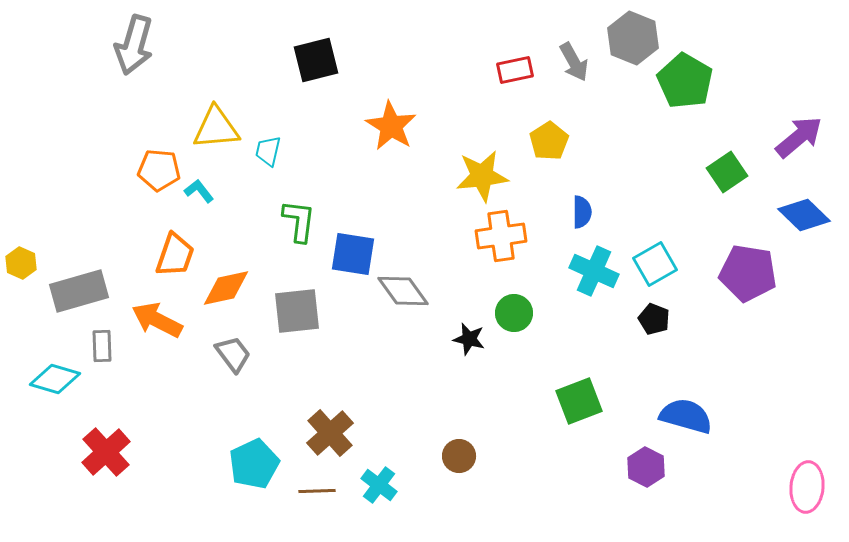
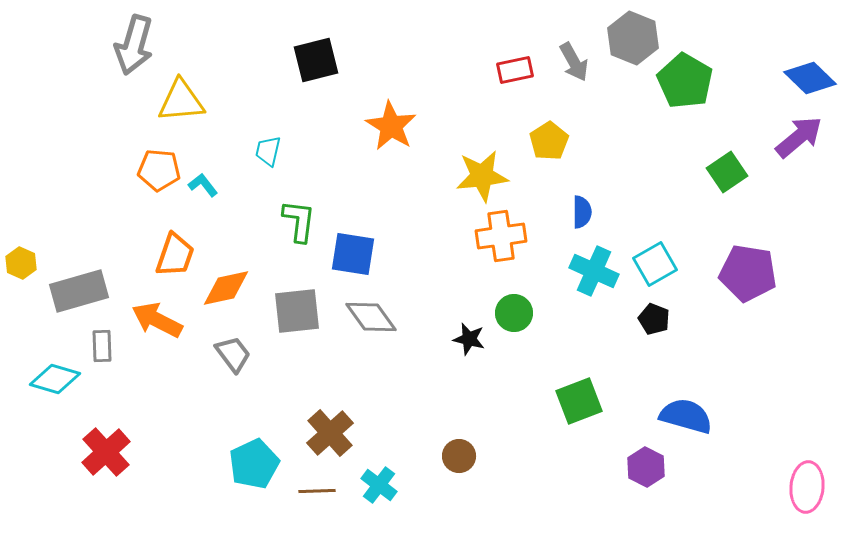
yellow triangle at (216, 128): moved 35 px left, 27 px up
cyan L-shape at (199, 191): moved 4 px right, 6 px up
blue diamond at (804, 215): moved 6 px right, 137 px up
gray diamond at (403, 291): moved 32 px left, 26 px down
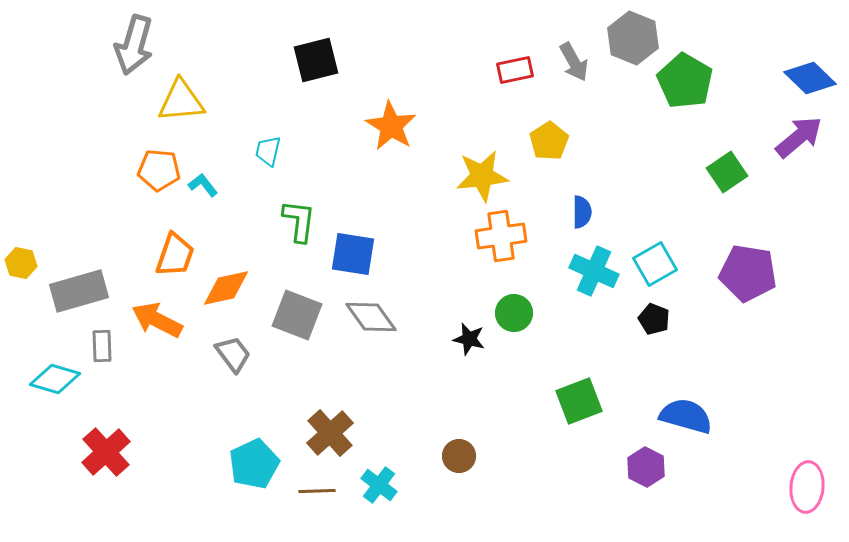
yellow hexagon at (21, 263): rotated 12 degrees counterclockwise
gray square at (297, 311): moved 4 px down; rotated 27 degrees clockwise
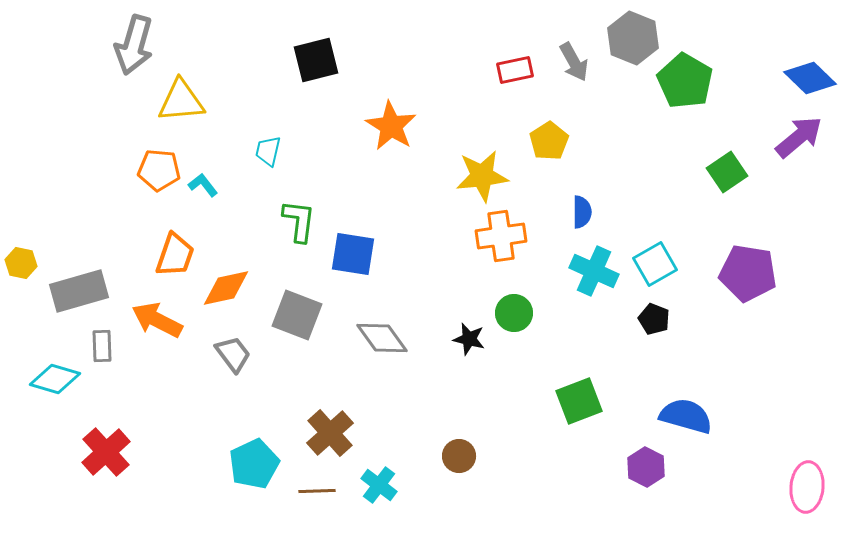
gray diamond at (371, 317): moved 11 px right, 21 px down
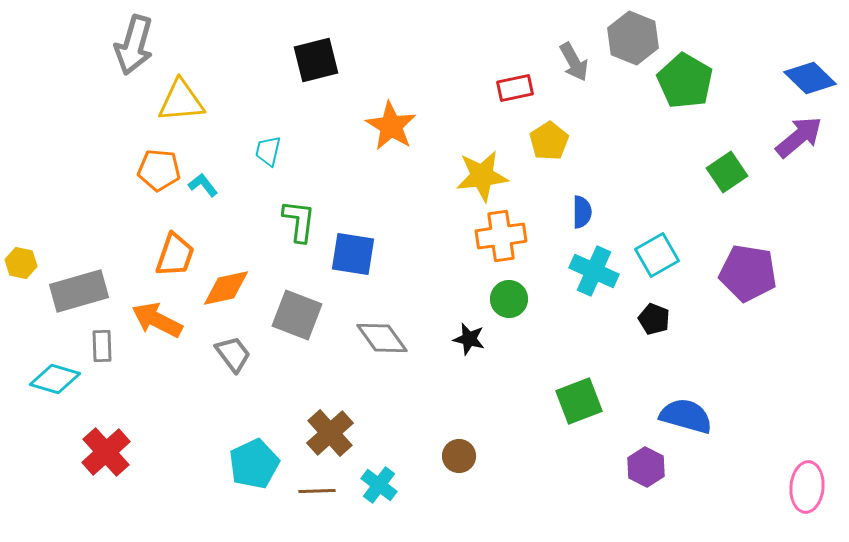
red rectangle at (515, 70): moved 18 px down
cyan square at (655, 264): moved 2 px right, 9 px up
green circle at (514, 313): moved 5 px left, 14 px up
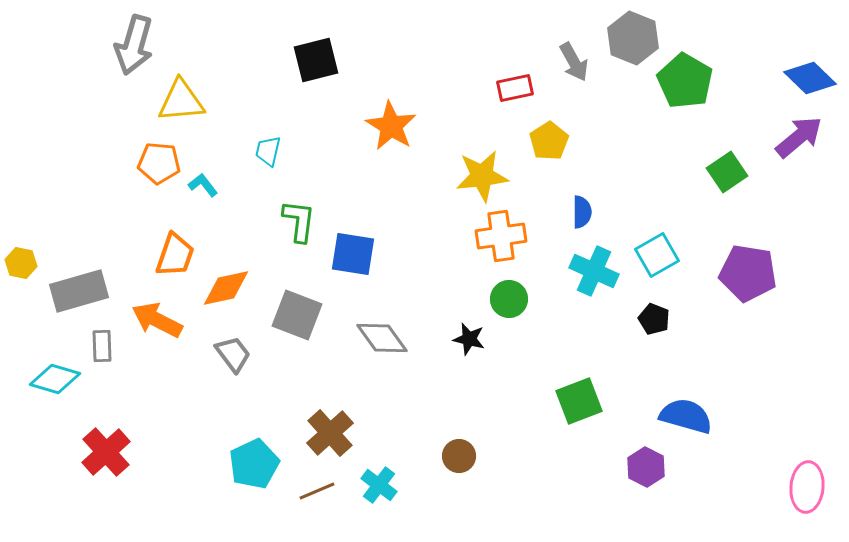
orange pentagon at (159, 170): moved 7 px up
brown line at (317, 491): rotated 21 degrees counterclockwise
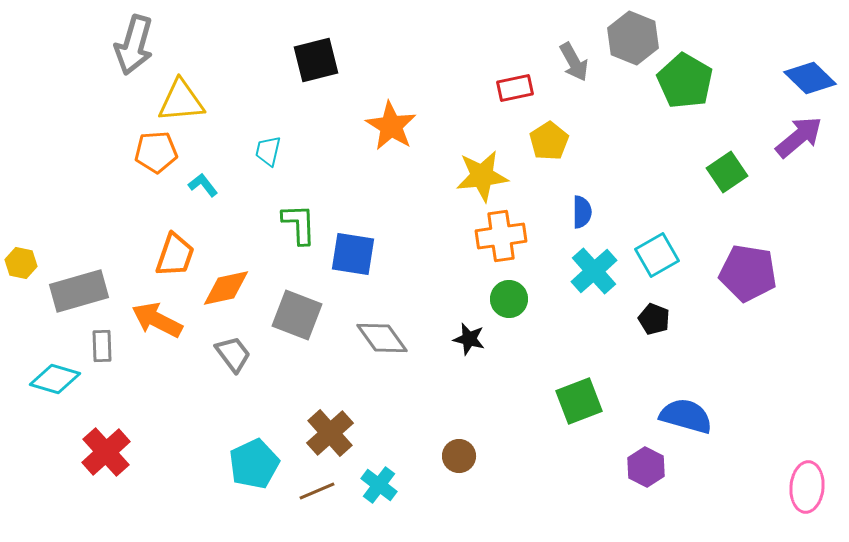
orange pentagon at (159, 163): moved 3 px left, 11 px up; rotated 9 degrees counterclockwise
green L-shape at (299, 221): moved 3 px down; rotated 9 degrees counterclockwise
cyan cross at (594, 271): rotated 24 degrees clockwise
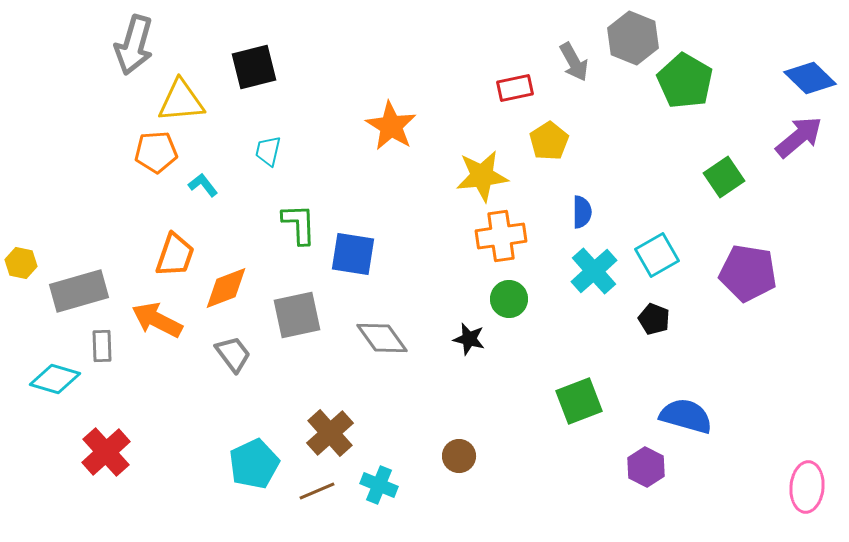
black square at (316, 60): moved 62 px left, 7 px down
green square at (727, 172): moved 3 px left, 5 px down
orange diamond at (226, 288): rotated 9 degrees counterclockwise
gray square at (297, 315): rotated 33 degrees counterclockwise
cyan cross at (379, 485): rotated 15 degrees counterclockwise
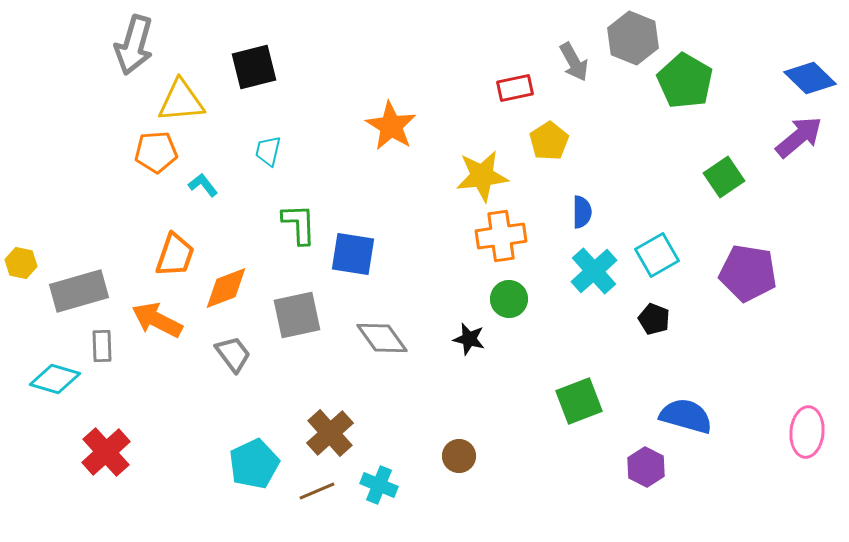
pink ellipse at (807, 487): moved 55 px up
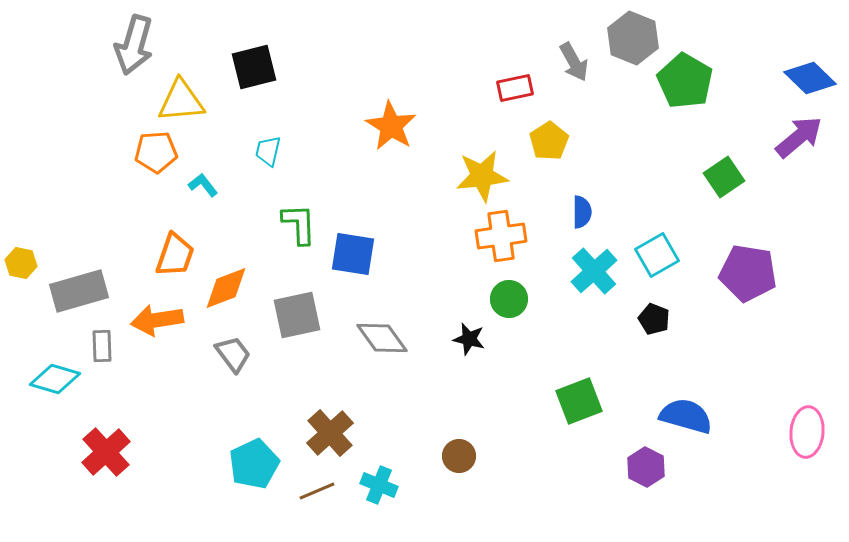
orange arrow at (157, 320): rotated 36 degrees counterclockwise
